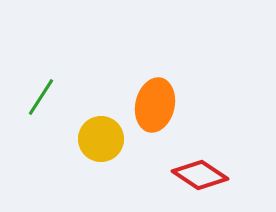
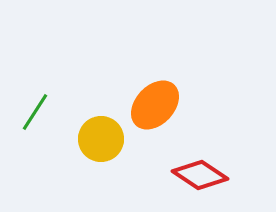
green line: moved 6 px left, 15 px down
orange ellipse: rotated 30 degrees clockwise
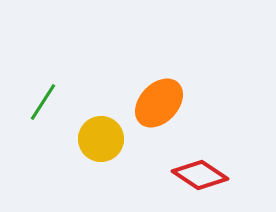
orange ellipse: moved 4 px right, 2 px up
green line: moved 8 px right, 10 px up
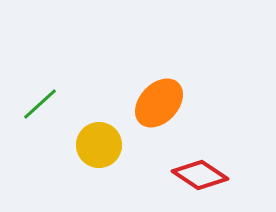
green line: moved 3 px left, 2 px down; rotated 15 degrees clockwise
yellow circle: moved 2 px left, 6 px down
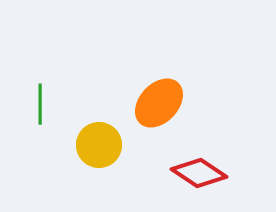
green line: rotated 48 degrees counterclockwise
red diamond: moved 1 px left, 2 px up
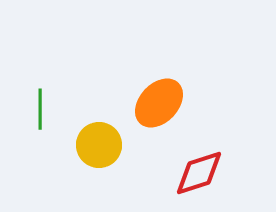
green line: moved 5 px down
red diamond: rotated 52 degrees counterclockwise
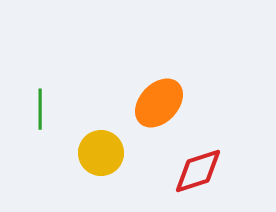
yellow circle: moved 2 px right, 8 px down
red diamond: moved 1 px left, 2 px up
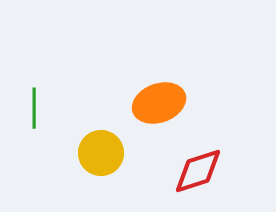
orange ellipse: rotated 27 degrees clockwise
green line: moved 6 px left, 1 px up
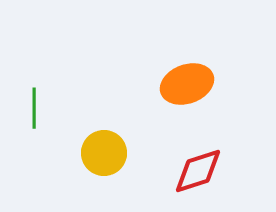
orange ellipse: moved 28 px right, 19 px up
yellow circle: moved 3 px right
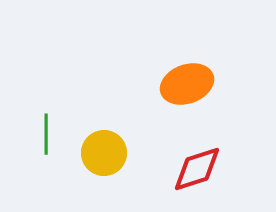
green line: moved 12 px right, 26 px down
red diamond: moved 1 px left, 2 px up
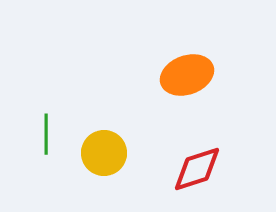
orange ellipse: moved 9 px up
